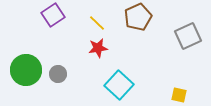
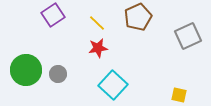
cyan square: moved 6 px left
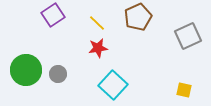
yellow square: moved 5 px right, 5 px up
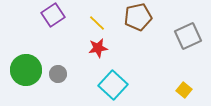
brown pentagon: rotated 12 degrees clockwise
yellow square: rotated 28 degrees clockwise
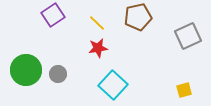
yellow square: rotated 35 degrees clockwise
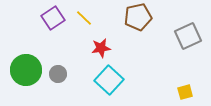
purple square: moved 3 px down
yellow line: moved 13 px left, 5 px up
red star: moved 3 px right
cyan square: moved 4 px left, 5 px up
yellow square: moved 1 px right, 2 px down
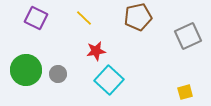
purple square: moved 17 px left; rotated 30 degrees counterclockwise
red star: moved 5 px left, 3 px down
